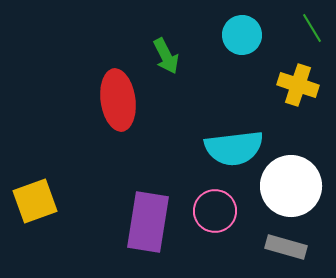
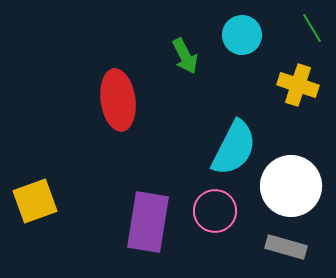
green arrow: moved 19 px right
cyan semicircle: rotated 56 degrees counterclockwise
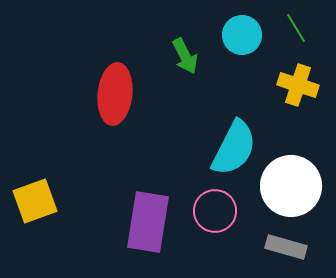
green line: moved 16 px left
red ellipse: moved 3 px left, 6 px up; rotated 14 degrees clockwise
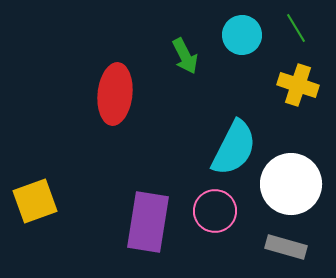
white circle: moved 2 px up
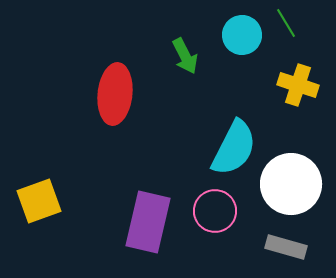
green line: moved 10 px left, 5 px up
yellow square: moved 4 px right
purple rectangle: rotated 4 degrees clockwise
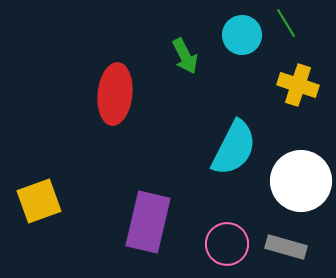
white circle: moved 10 px right, 3 px up
pink circle: moved 12 px right, 33 px down
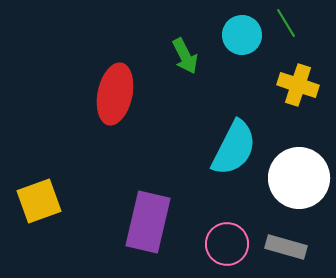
red ellipse: rotated 6 degrees clockwise
white circle: moved 2 px left, 3 px up
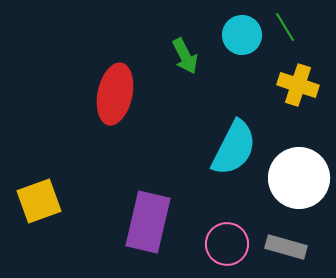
green line: moved 1 px left, 4 px down
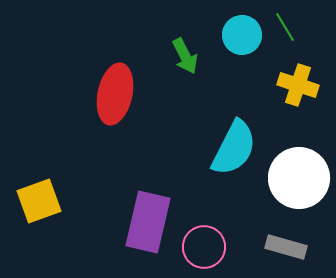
pink circle: moved 23 px left, 3 px down
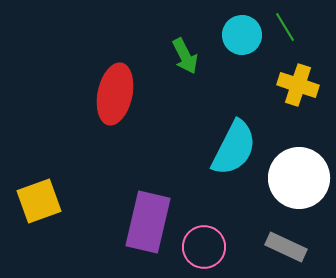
gray rectangle: rotated 9 degrees clockwise
